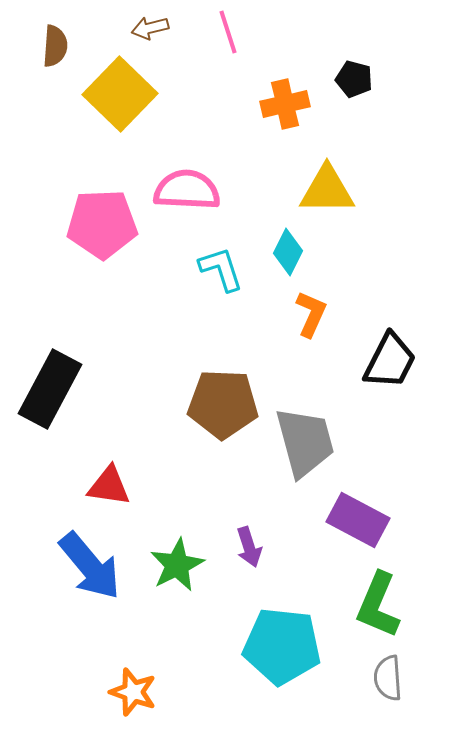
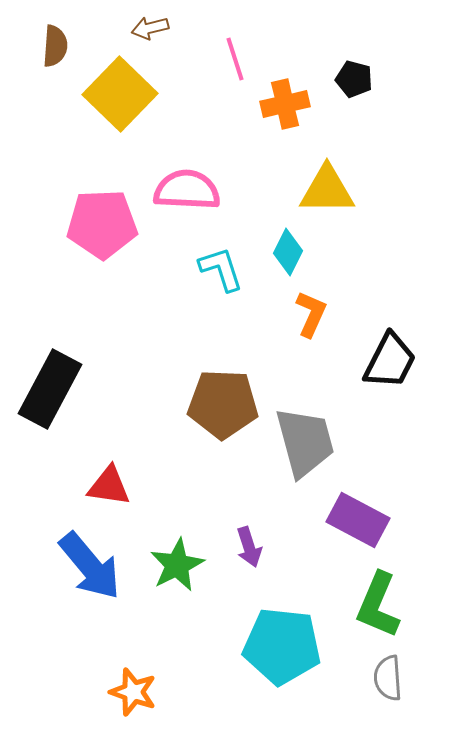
pink line: moved 7 px right, 27 px down
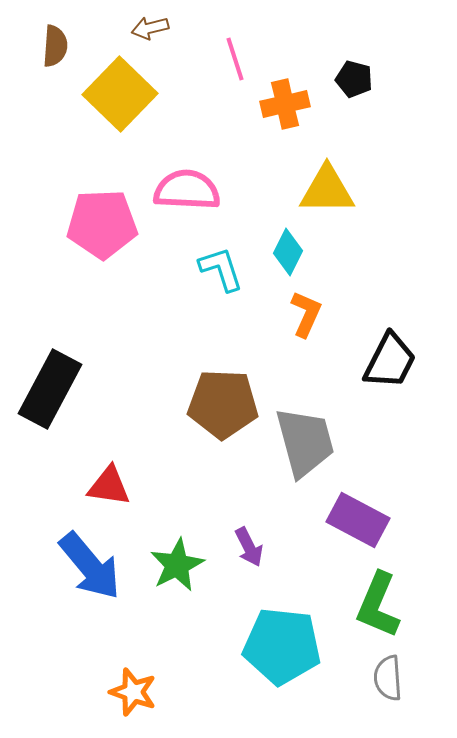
orange L-shape: moved 5 px left
purple arrow: rotated 9 degrees counterclockwise
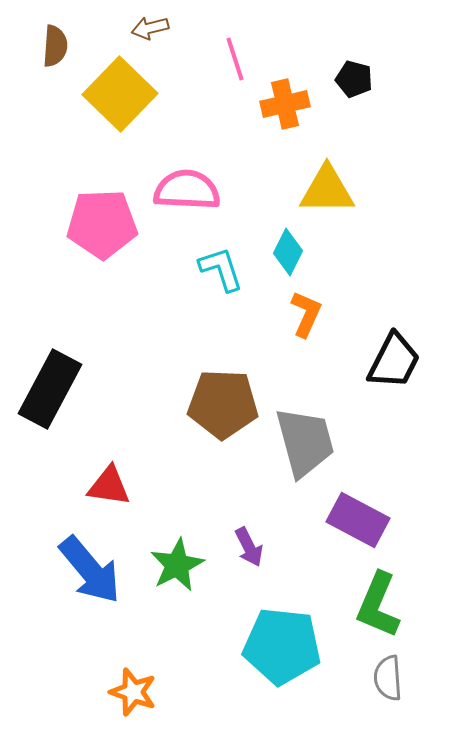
black trapezoid: moved 4 px right
blue arrow: moved 4 px down
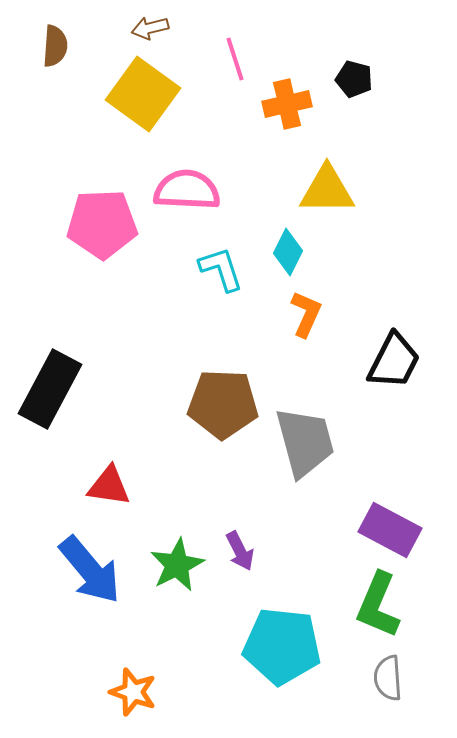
yellow square: moved 23 px right; rotated 8 degrees counterclockwise
orange cross: moved 2 px right
purple rectangle: moved 32 px right, 10 px down
purple arrow: moved 9 px left, 4 px down
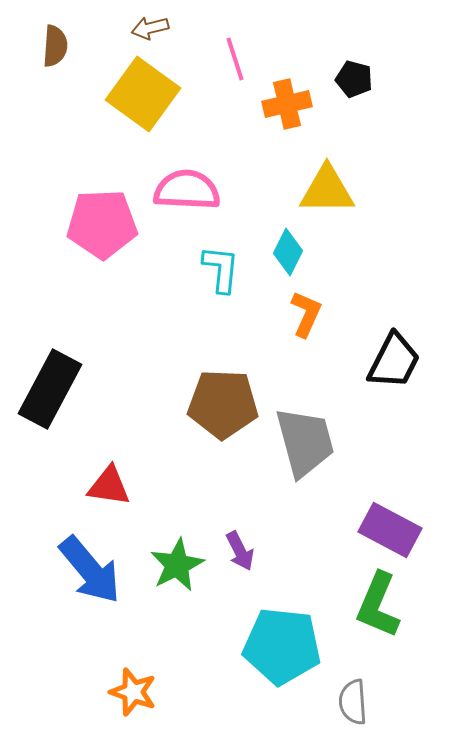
cyan L-shape: rotated 24 degrees clockwise
gray semicircle: moved 35 px left, 24 px down
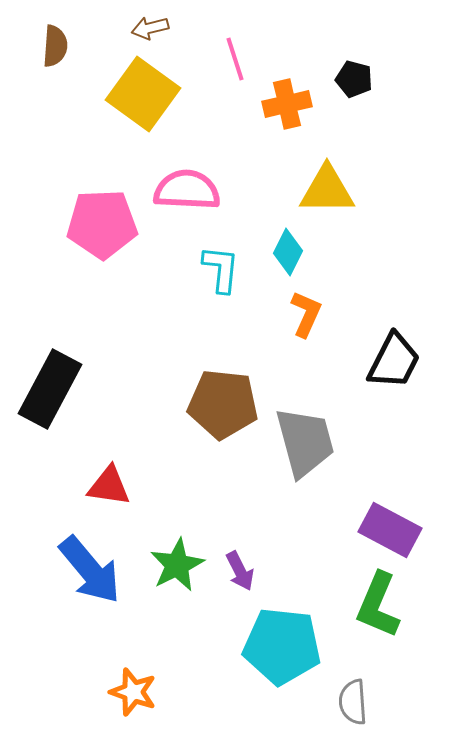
brown pentagon: rotated 4 degrees clockwise
purple arrow: moved 20 px down
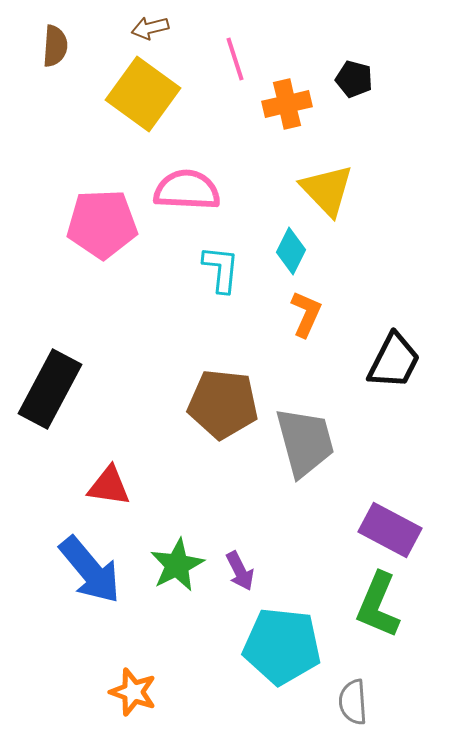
yellow triangle: rotated 46 degrees clockwise
cyan diamond: moved 3 px right, 1 px up
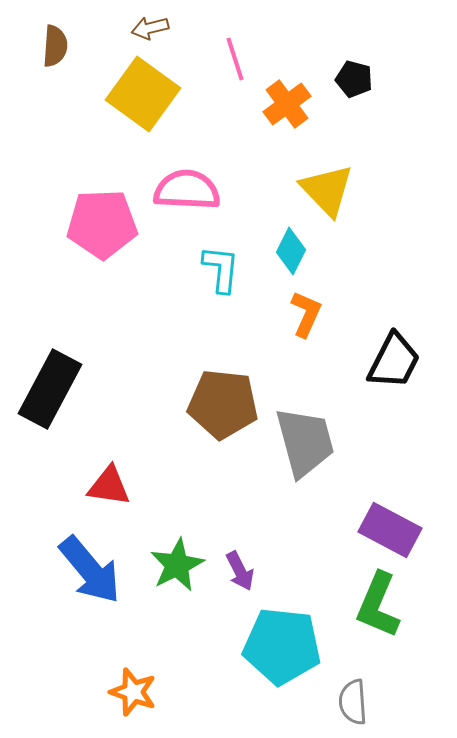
orange cross: rotated 24 degrees counterclockwise
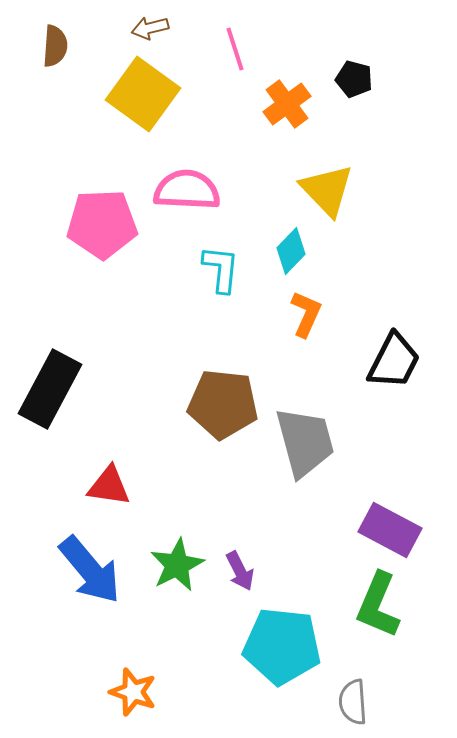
pink line: moved 10 px up
cyan diamond: rotated 18 degrees clockwise
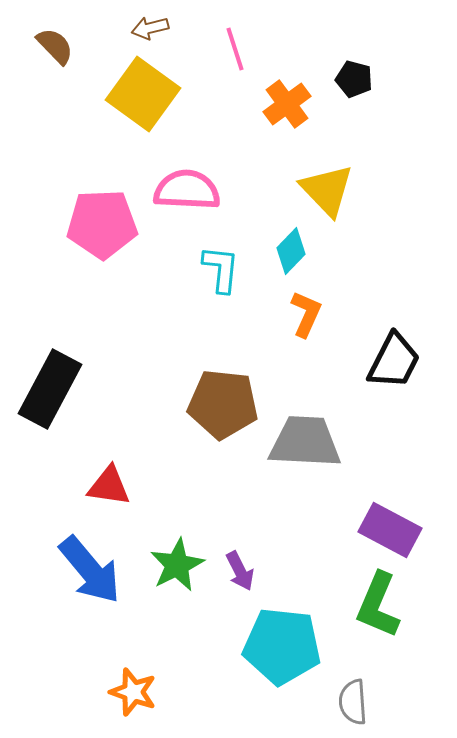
brown semicircle: rotated 48 degrees counterclockwise
gray trapezoid: rotated 72 degrees counterclockwise
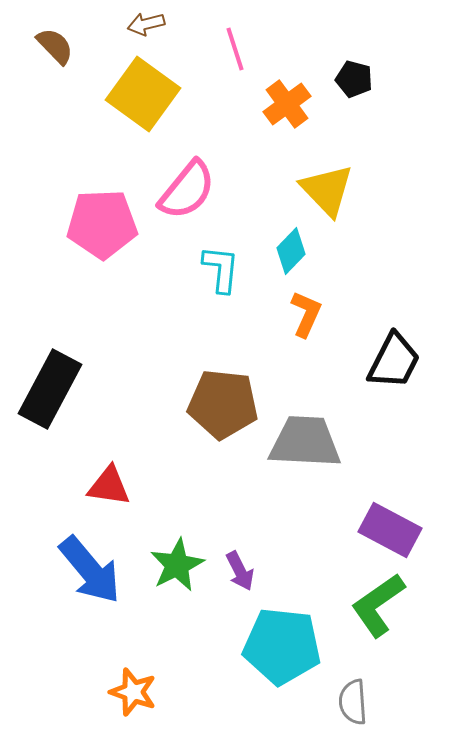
brown arrow: moved 4 px left, 4 px up
pink semicircle: rotated 126 degrees clockwise
green L-shape: rotated 32 degrees clockwise
